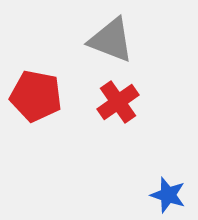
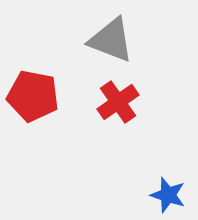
red pentagon: moved 3 px left
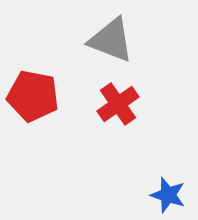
red cross: moved 2 px down
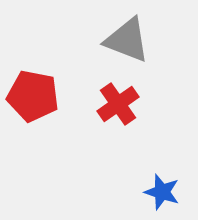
gray triangle: moved 16 px right
blue star: moved 6 px left, 3 px up
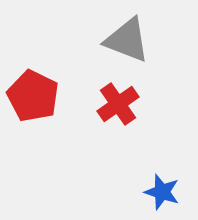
red pentagon: rotated 15 degrees clockwise
